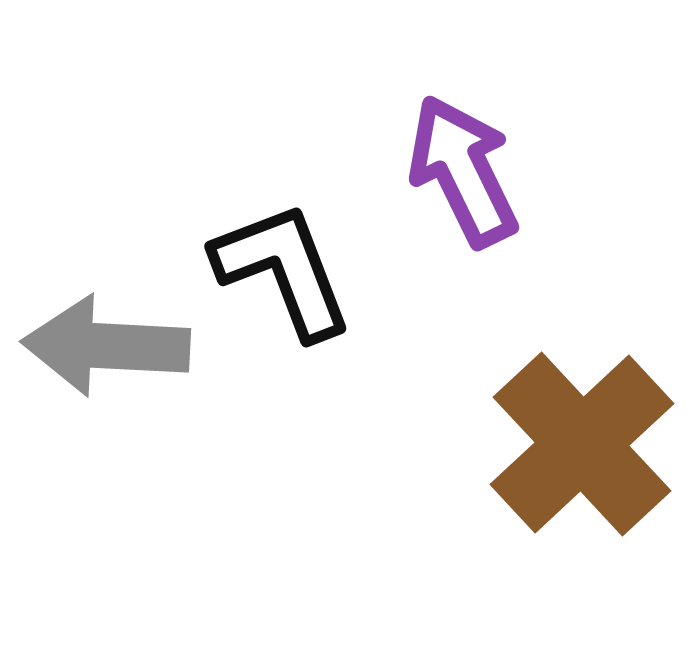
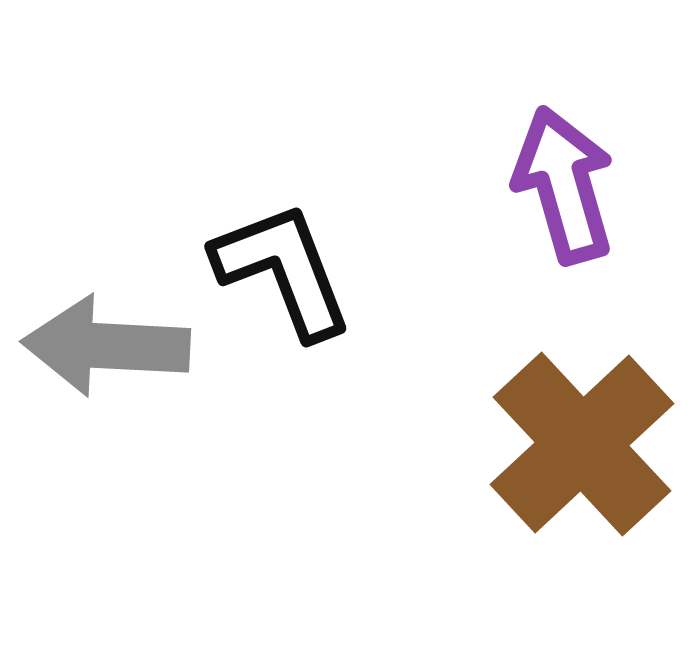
purple arrow: moved 101 px right, 14 px down; rotated 10 degrees clockwise
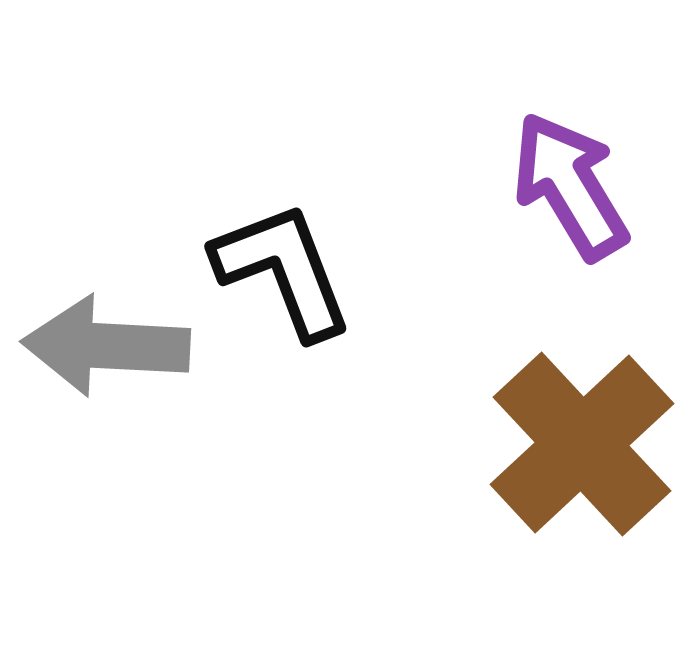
purple arrow: moved 6 px right, 1 px down; rotated 15 degrees counterclockwise
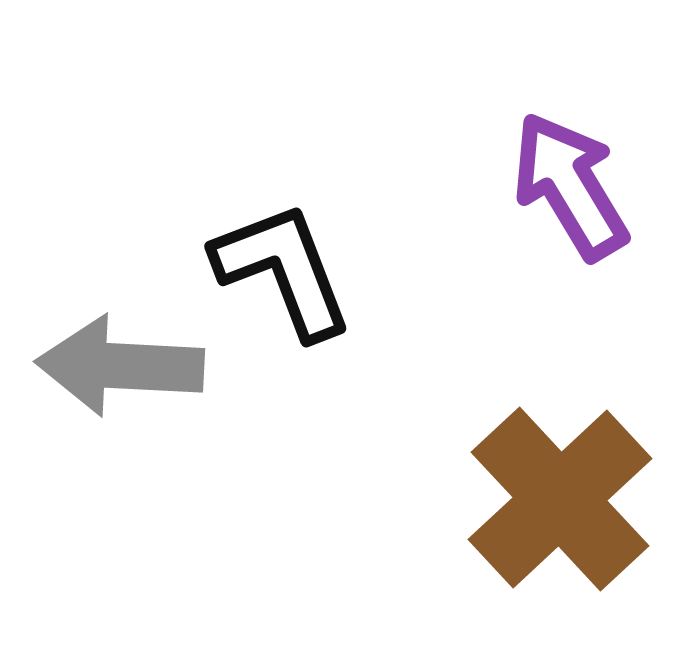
gray arrow: moved 14 px right, 20 px down
brown cross: moved 22 px left, 55 px down
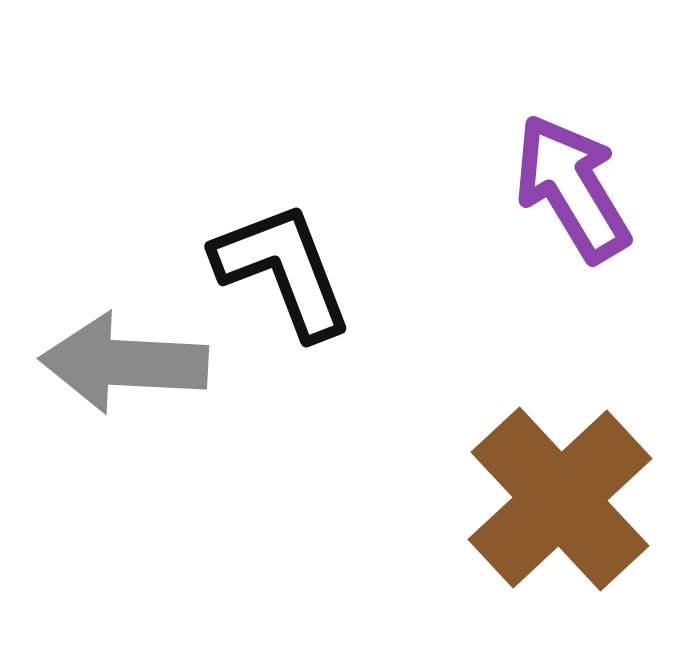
purple arrow: moved 2 px right, 2 px down
gray arrow: moved 4 px right, 3 px up
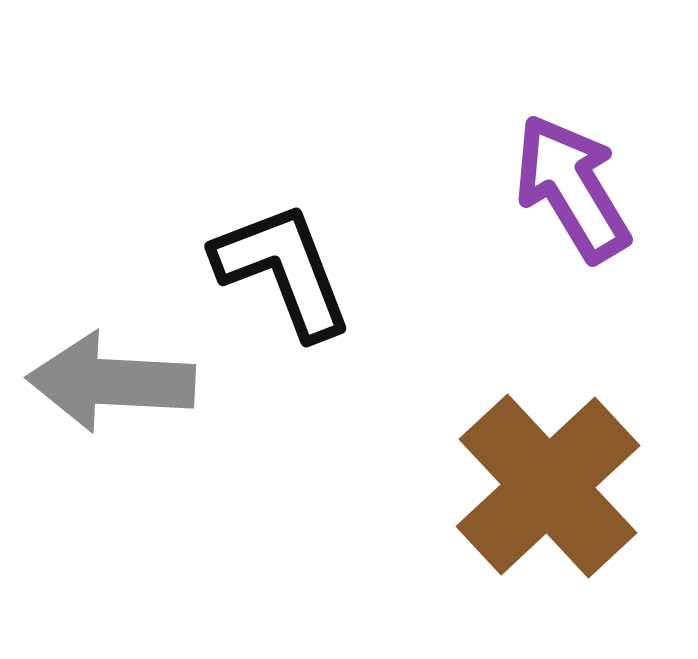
gray arrow: moved 13 px left, 19 px down
brown cross: moved 12 px left, 13 px up
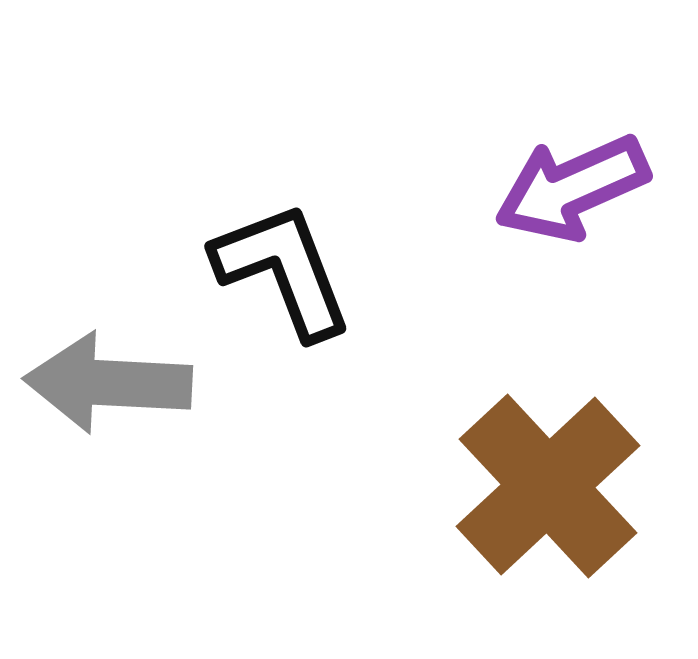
purple arrow: rotated 83 degrees counterclockwise
gray arrow: moved 3 px left, 1 px down
